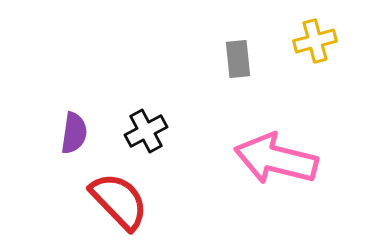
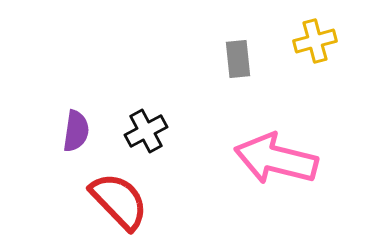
purple semicircle: moved 2 px right, 2 px up
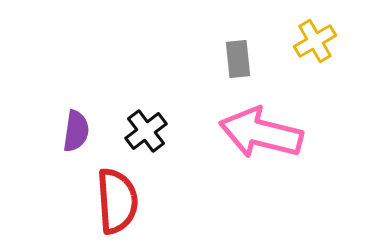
yellow cross: rotated 15 degrees counterclockwise
black cross: rotated 9 degrees counterclockwise
pink arrow: moved 15 px left, 26 px up
red semicircle: moved 2 px left; rotated 40 degrees clockwise
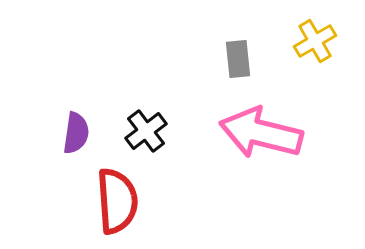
purple semicircle: moved 2 px down
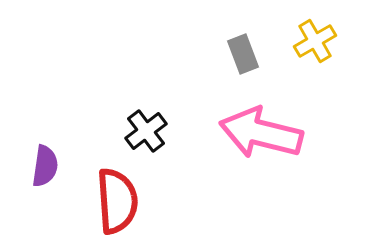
gray rectangle: moved 5 px right, 5 px up; rotated 15 degrees counterclockwise
purple semicircle: moved 31 px left, 33 px down
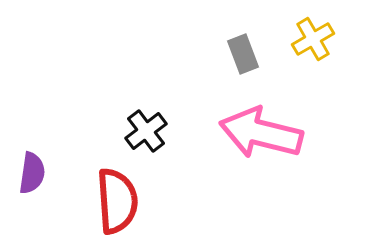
yellow cross: moved 2 px left, 2 px up
purple semicircle: moved 13 px left, 7 px down
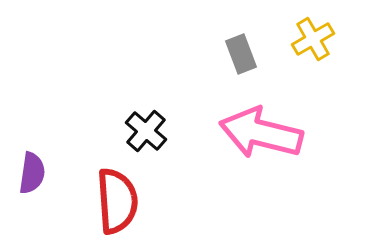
gray rectangle: moved 2 px left
black cross: rotated 12 degrees counterclockwise
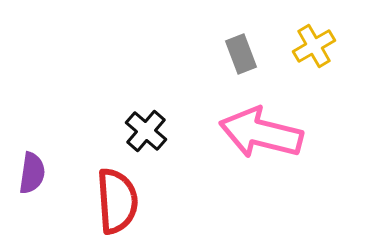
yellow cross: moved 1 px right, 7 px down
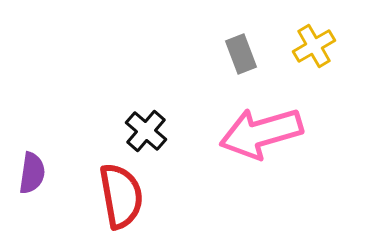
pink arrow: rotated 30 degrees counterclockwise
red semicircle: moved 4 px right, 5 px up; rotated 6 degrees counterclockwise
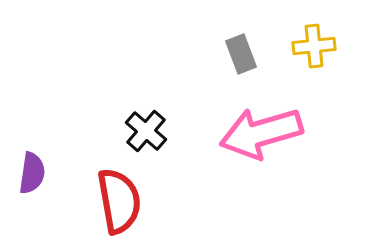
yellow cross: rotated 24 degrees clockwise
red semicircle: moved 2 px left, 5 px down
